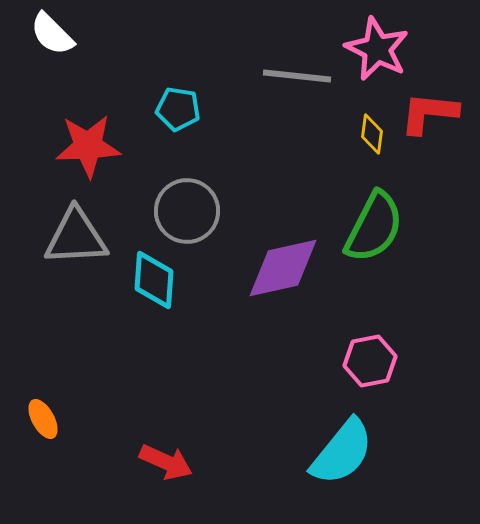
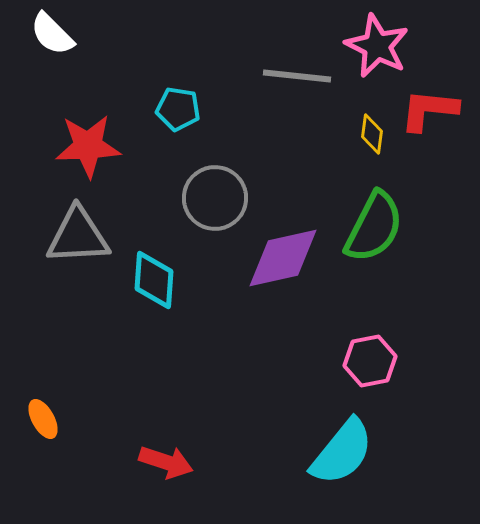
pink star: moved 3 px up
red L-shape: moved 3 px up
gray circle: moved 28 px right, 13 px up
gray triangle: moved 2 px right, 1 px up
purple diamond: moved 10 px up
red arrow: rotated 6 degrees counterclockwise
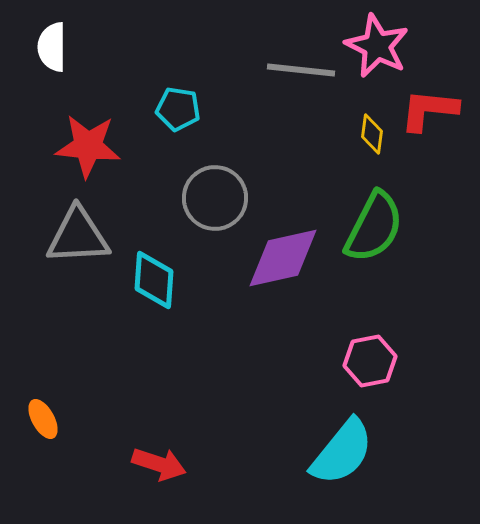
white semicircle: moved 13 px down; rotated 45 degrees clockwise
gray line: moved 4 px right, 6 px up
red star: rotated 8 degrees clockwise
red arrow: moved 7 px left, 2 px down
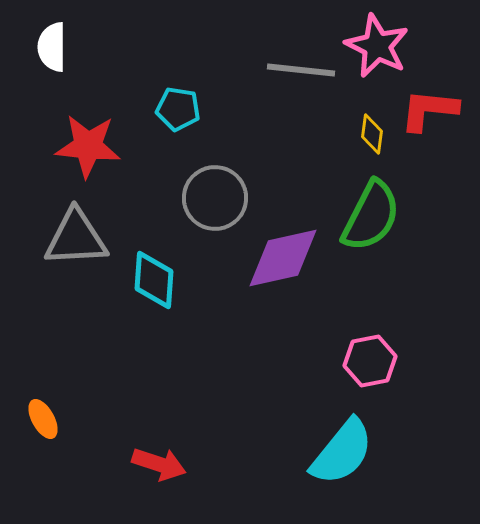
green semicircle: moved 3 px left, 11 px up
gray triangle: moved 2 px left, 2 px down
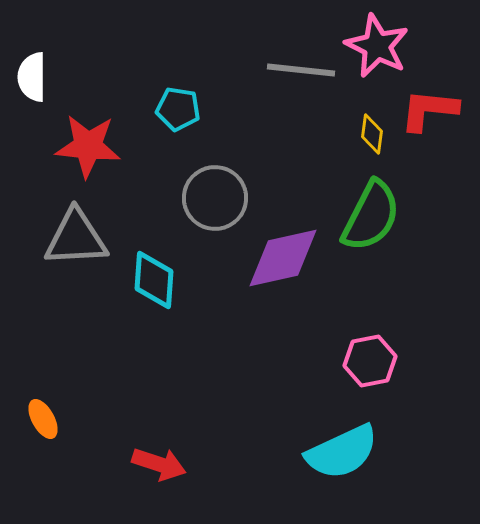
white semicircle: moved 20 px left, 30 px down
cyan semicircle: rotated 26 degrees clockwise
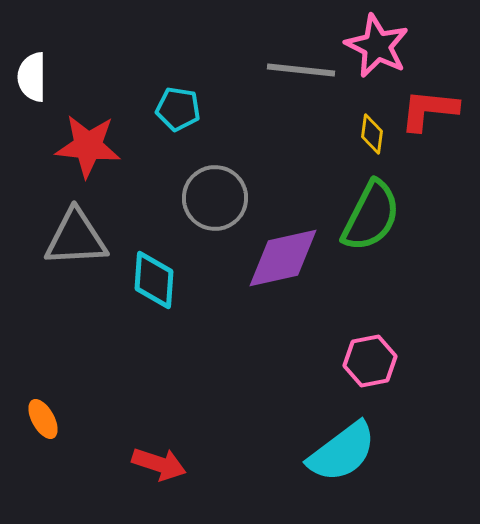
cyan semicircle: rotated 12 degrees counterclockwise
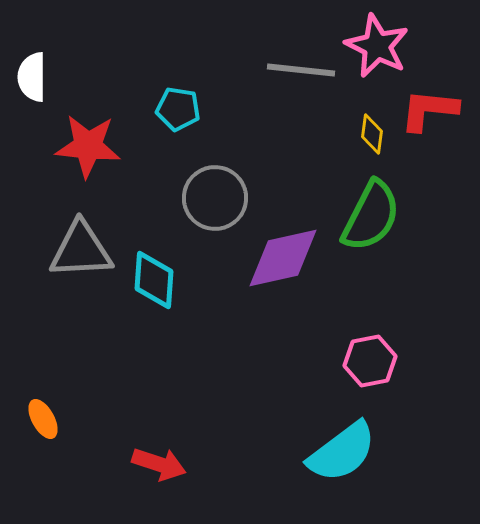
gray triangle: moved 5 px right, 12 px down
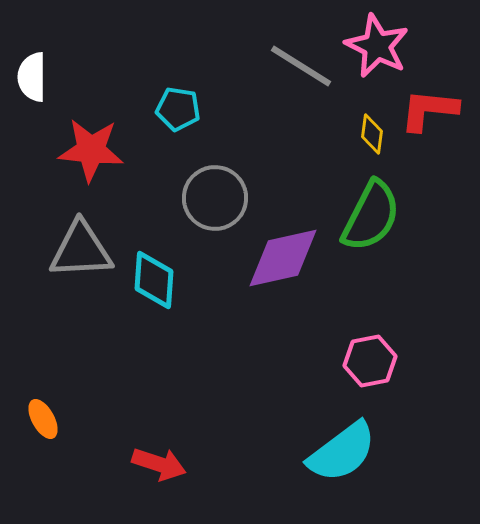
gray line: moved 4 px up; rotated 26 degrees clockwise
red star: moved 3 px right, 4 px down
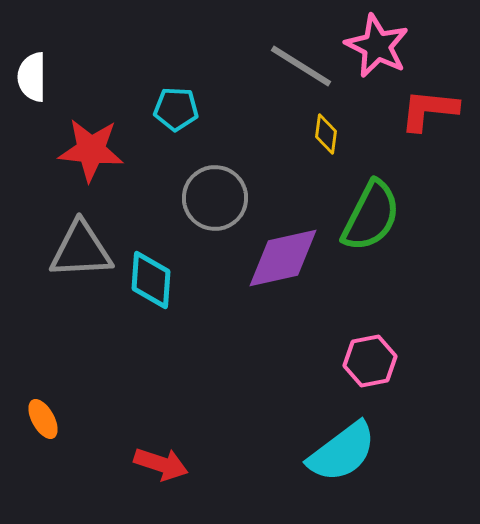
cyan pentagon: moved 2 px left; rotated 6 degrees counterclockwise
yellow diamond: moved 46 px left
cyan diamond: moved 3 px left
red arrow: moved 2 px right
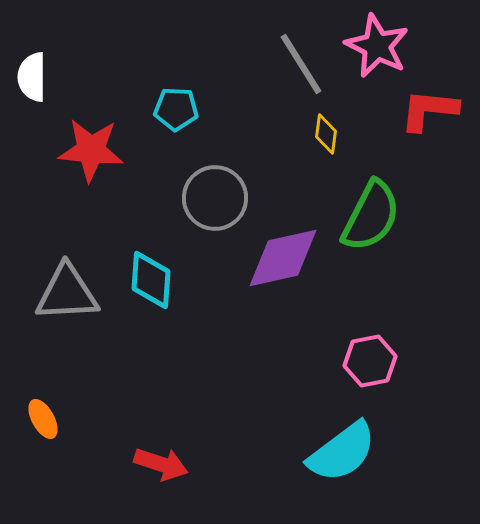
gray line: moved 2 px up; rotated 26 degrees clockwise
gray triangle: moved 14 px left, 43 px down
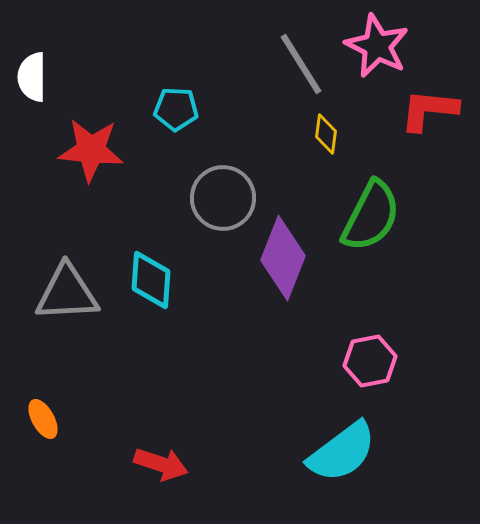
gray circle: moved 8 px right
purple diamond: rotated 56 degrees counterclockwise
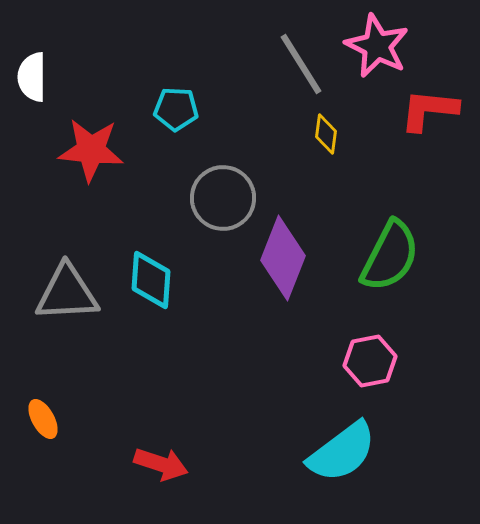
green semicircle: moved 19 px right, 40 px down
